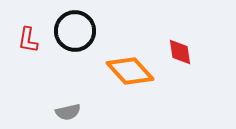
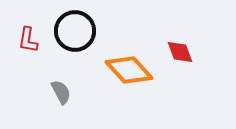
red diamond: rotated 12 degrees counterclockwise
orange diamond: moved 1 px left, 1 px up
gray semicircle: moved 7 px left, 20 px up; rotated 105 degrees counterclockwise
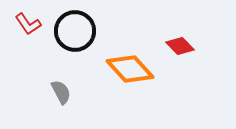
red L-shape: moved 16 px up; rotated 44 degrees counterclockwise
red diamond: moved 6 px up; rotated 24 degrees counterclockwise
orange diamond: moved 1 px right, 1 px up
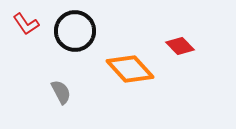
red L-shape: moved 2 px left
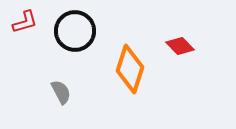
red L-shape: moved 1 px left, 2 px up; rotated 72 degrees counterclockwise
orange diamond: rotated 60 degrees clockwise
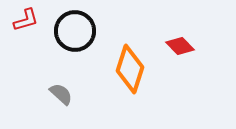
red L-shape: moved 1 px right, 2 px up
gray semicircle: moved 2 px down; rotated 20 degrees counterclockwise
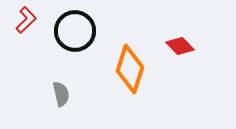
red L-shape: rotated 28 degrees counterclockwise
gray semicircle: rotated 35 degrees clockwise
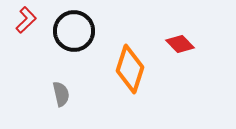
black circle: moved 1 px left
red diamond: moved 2 px up
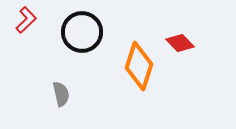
black circle: moved 8 px right, 1 px down
red diamond: moved 1 px up
orange diamond: moved 9 px right, 3 px up
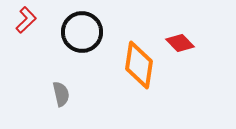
orange diamond: moved 1 px up; rotated 9 degrees counterclockwise
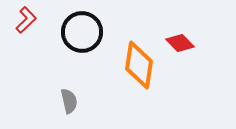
gray semicircle: moved 8 px right, 7 px down
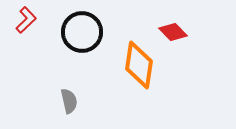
red diamond: moved 7 px left, 11 px up
